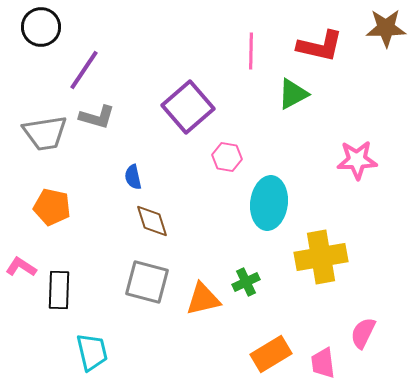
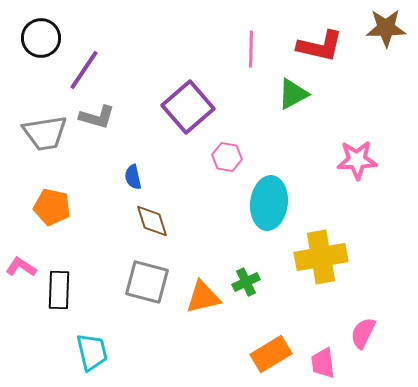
black circle: moved 11 px down
pink line: moved 2 px up
orange triangle: moved 2 px up
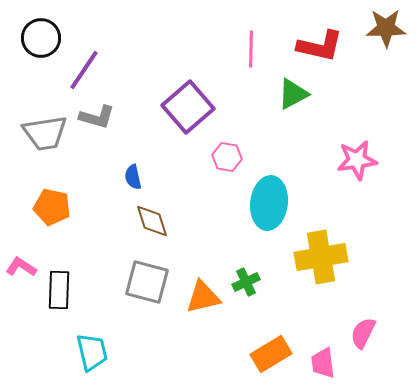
pink star: rotated 6 degrees counterclockwise
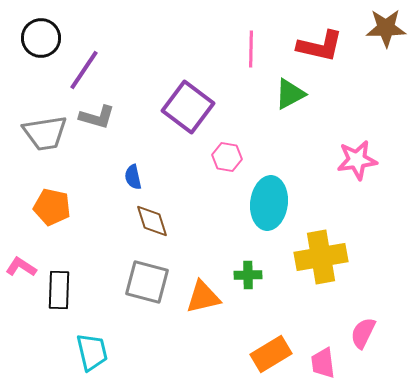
green triangle: moved 3 px left
purple square: rotated 12 degrees counterclockwise
green cross: moved 2 px right, 7 px up; rotated 24 degrees clockwise
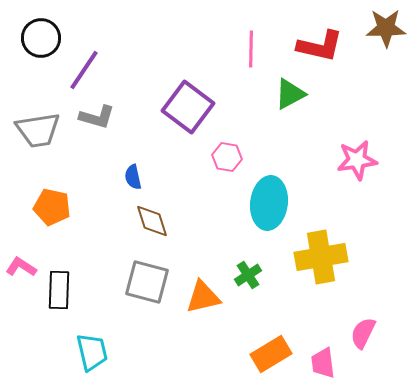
gray trapezoid: moved 7 px left, 3 px up
green cross: rotated 32 degrees counterclockwise
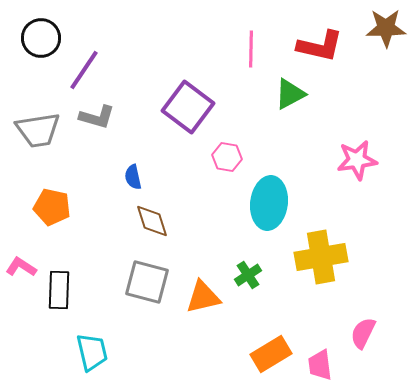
pink trapezoid: moved 3 px left, 2 px down
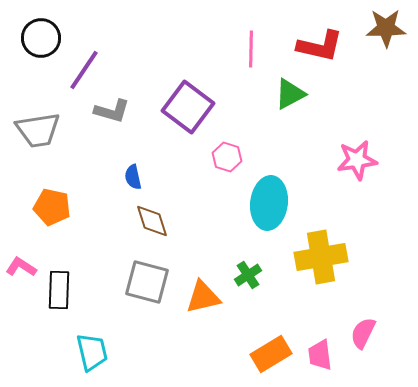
gray L-shape: moved 15 px right, 6 px up
pink hexagon: rotated 8 degrees clockwise
pink trapezoid: moved 10 px up
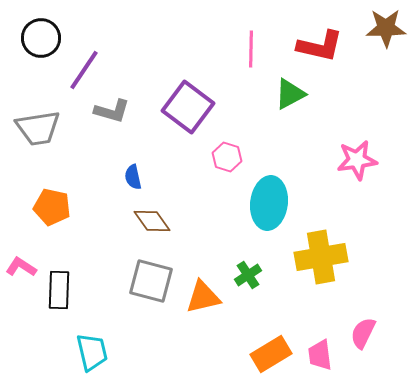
gray trapezoid: moved 2 px up
brown diamond: rotated 18 degrees counterclockwise
gray square: moved 4 px right, 1 px up
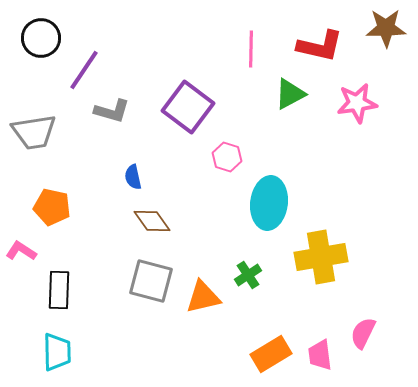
gray trapezoid: moved 4 px left, 4 px down
pink star: moved 57 px up
pink L-shape: moved 16 px up
cyan trapezoid: moved 35 px left; rotated 12 degrees clockwise
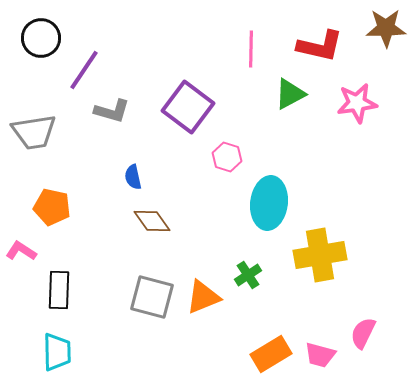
yellow cross: moved 1 px left, 2 px up
gray square: moved 1 px right, 16 px down
orange triangle: rotated 9 degrees counterclockwise
pink trapezoid: rotated 68 degrees counterclockwise
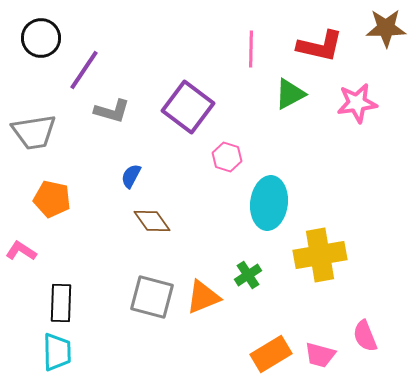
blue semicircle: moved 2 px left, 1 px up; rotated 40 degrees clockwise
orange pentagon: moved 8 px up
black rectangle: moved 2 px right, 13 px down
pink semicircle: moved 2 px right, 3 px down; rotated 48 degrees counterclockwise
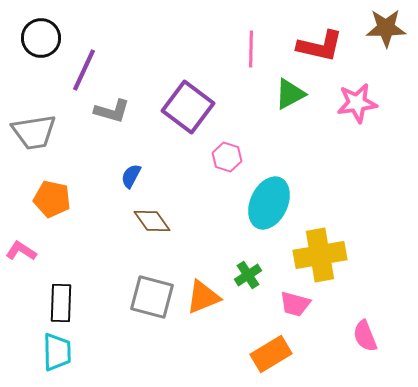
purple line: rotated 9 degrees counterclockwise
cyan ellipse: rotated 18 degrees clockwise
pink trapezoid: moved 25 px left, 51 px up
